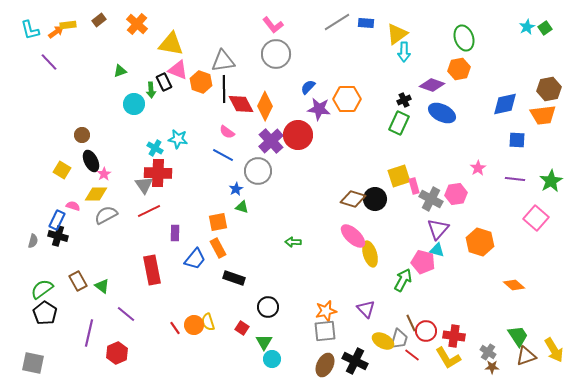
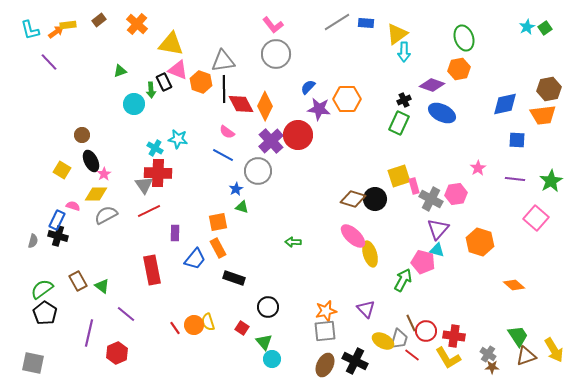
green triangle at (264, 342): rotated 12 degrees counterclockwise
gray cross at (488, 352): moved 2 px down
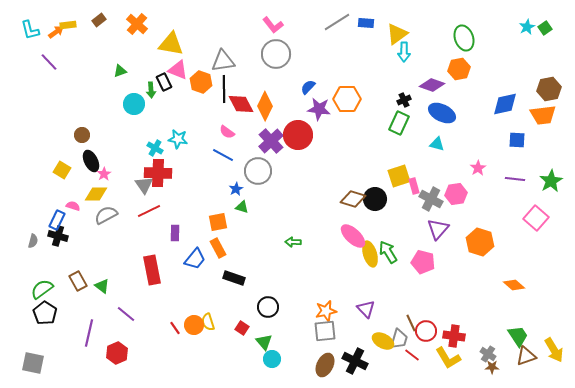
cyan triangle at (437, 250): moved 106 px up
green arrow at (403, 280): moved 15 px left, 28 px up; rotated 60 degrees counterclockwise
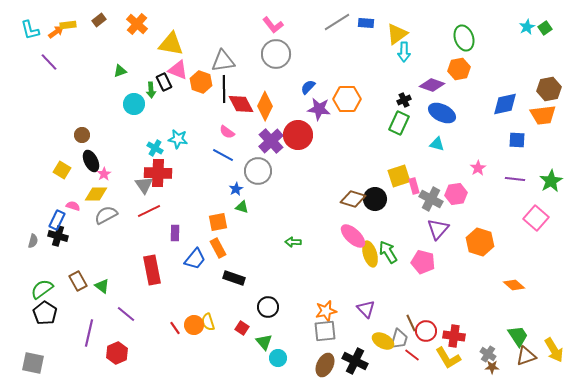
cyan circle at (272, 359): moved 6 px right, 1 px up
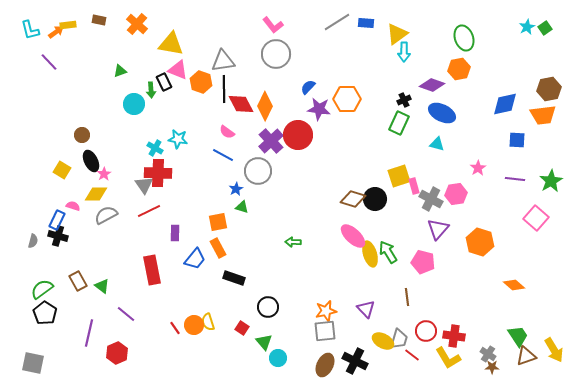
brown rectangle at (99, 20): rotated 48 degrees clockwise
brown line at (411, 323): moved 4 px left, 26 px up; rotated 18 degrees clockwise
